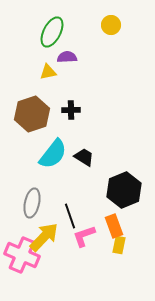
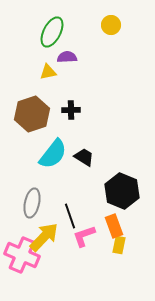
black hexagon: moved 2 px left, 1 px down; rotated 16 degrees counterclockwise
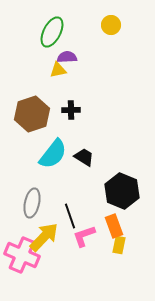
yellow triangle: moved 10 px right, 2 px up
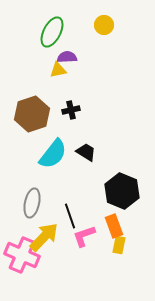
yellow circle: moved 7 px left
black cross: rotated 12 degrees counterclockwise
black trapezoid: moved 2 px right, 5 px up
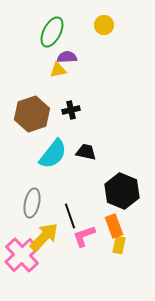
black trapezoid: rotated 20 degrees counterclockwise
pink cross: rotated 24 degrees clockwise
